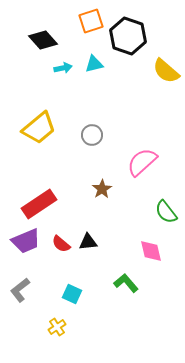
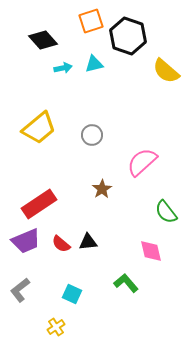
yellow cross: moved 1 px left
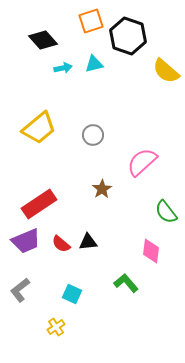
gray circle: moved 1 px right
pink diamond: rotated 20 degrees clockwise
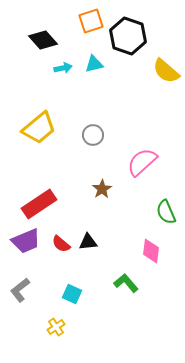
green semicircle: rotated 15 degrees clockwise
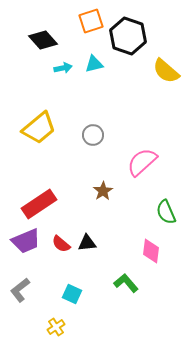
brown star: moved 1 px right, 2 px down
black triangle: moved 1 px left, 1 px down
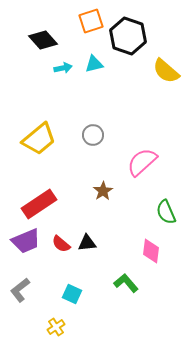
yellow trapezoid: moved 11 px down
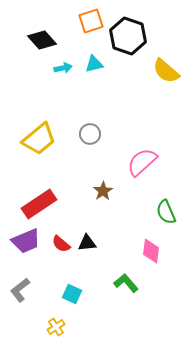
black diamond: moved 1 px left
gray circle: moved 3 px left, 1 px up
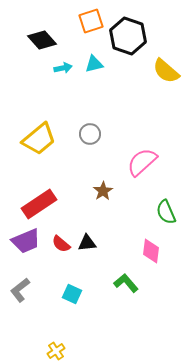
yellow cross: moved 24 px down
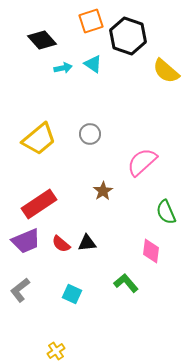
cyan triangle: moved 1 px left; rotated 48 degrees clockwise
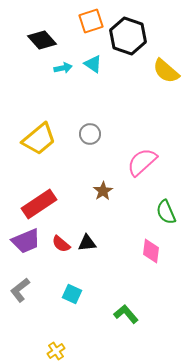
green L-shape: moved 31 px down
